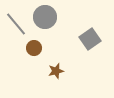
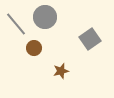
brown star: moved 5 px right
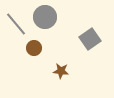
brown star: rotated 21 degrees clockwise
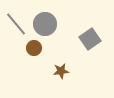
gray circle: moved 7 px down
brown star: rotated 14 degrees counterclockwise
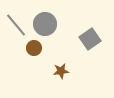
gray line: moved 1 px down
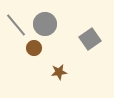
brown star: moved 2 px left, 1 px down
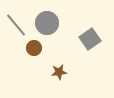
gray circle: moved 2 px right, 1 px up
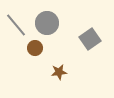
brown circle: moved 1 px right
